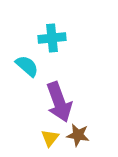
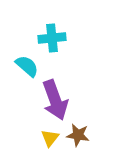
purple arrow: moved 4 px left, 2 px up
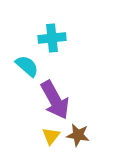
purple arrow: rotated 9 degrees counterclockwise
yellow triangle: moved 1 px right, 2 px up
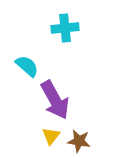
cyan cross: moved 13 px right, 10 px up
brown star: moved 1 px right, 6 px down
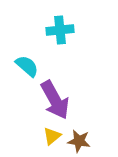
cyan cross: moved 5 px left, 2 px down
yellow triangle: moved 1 px right; rotated 12 degrees clockwise
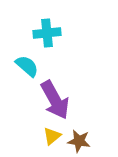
cyan cross: moved 13 px left, 3 px down
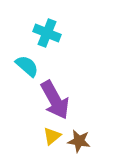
cyan cross: rotated 28 degrees clockwise
